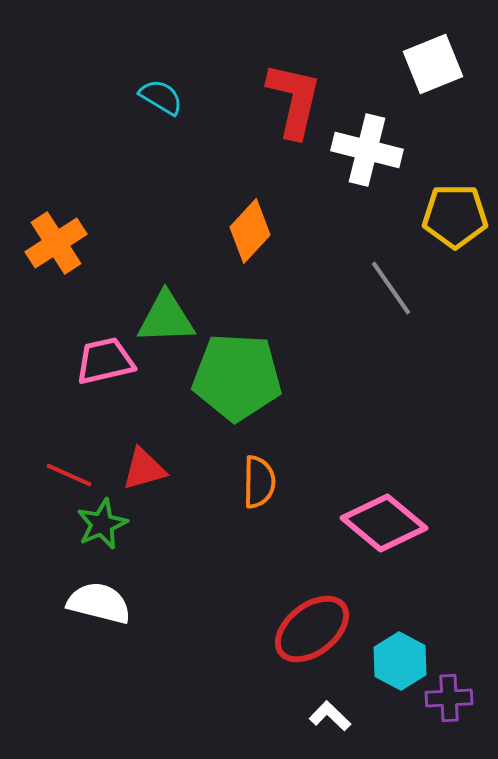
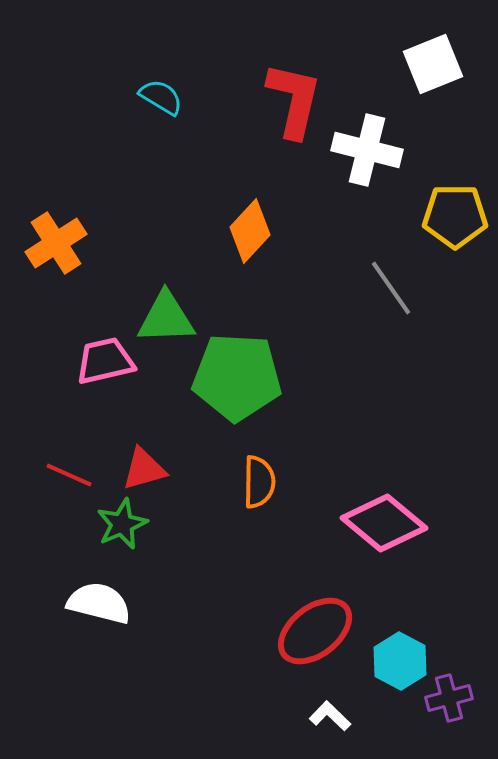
green star: moved 20 px right
red ellipse: moved 3 px right, 2 px down
purple cross: rotated 12 degrees counterclockwise
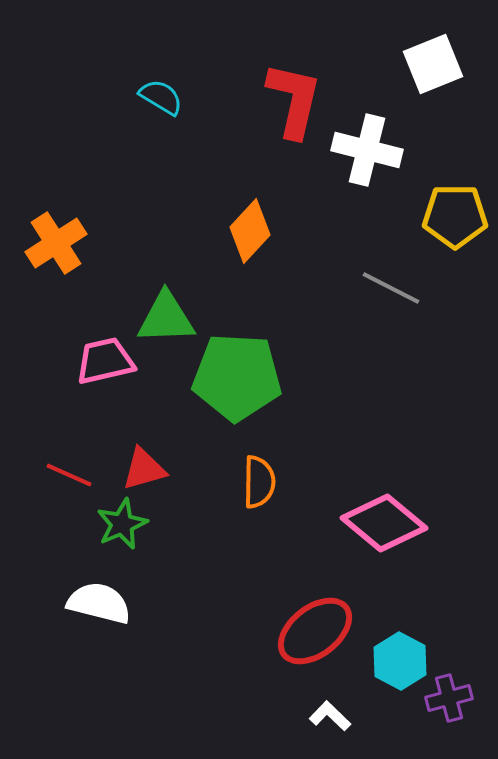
gray line: rotated 28 degrees counterclockwise
